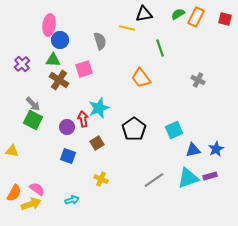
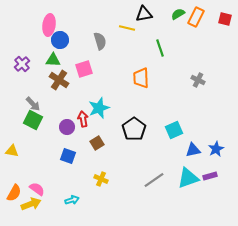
orange trapezoid: rotated 35 degrees clockwise
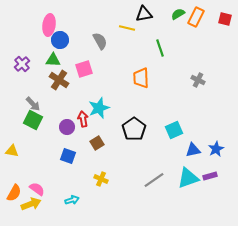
gray semicircle: rotated 12 degrees counterclockwise
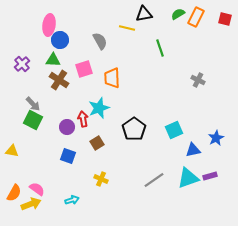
orange trapezoid: moved 29 px left
blue star: moved 11 px up
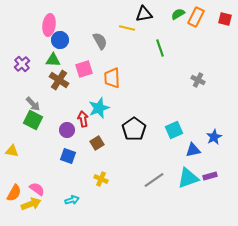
purple circle: moved 3 px down
blue star: moved 2 px left, 1 px up
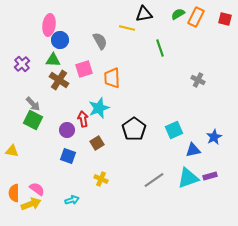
orange semicircle: rotated 150 degrees clockwise
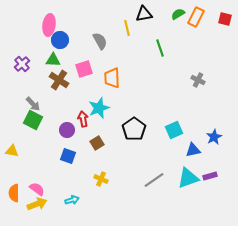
yellow line: rotated 63 degrees clockwise
yellow arrow: moved 6 px right
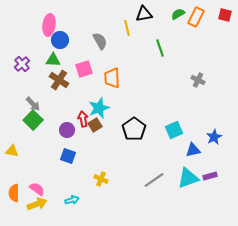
red square: moved 4 px up
green square: rotated 18 degrees clockwise
brown square: moved 2 px left, 18 px up
